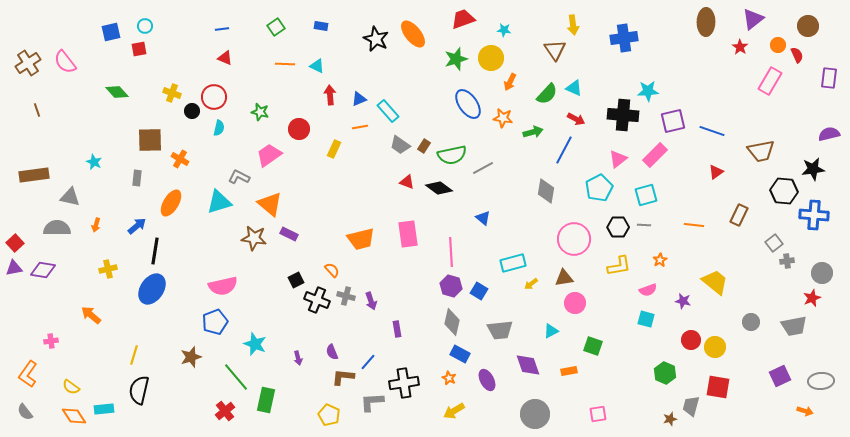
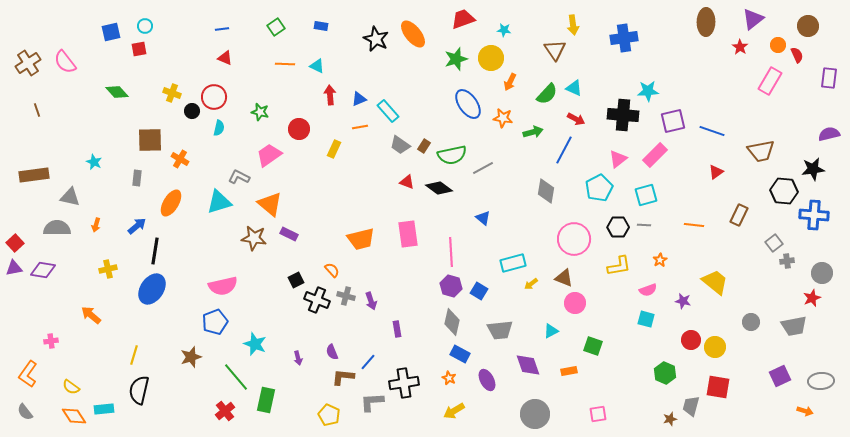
brown triangle at (564, 278): rotated 30 degrees clockwise
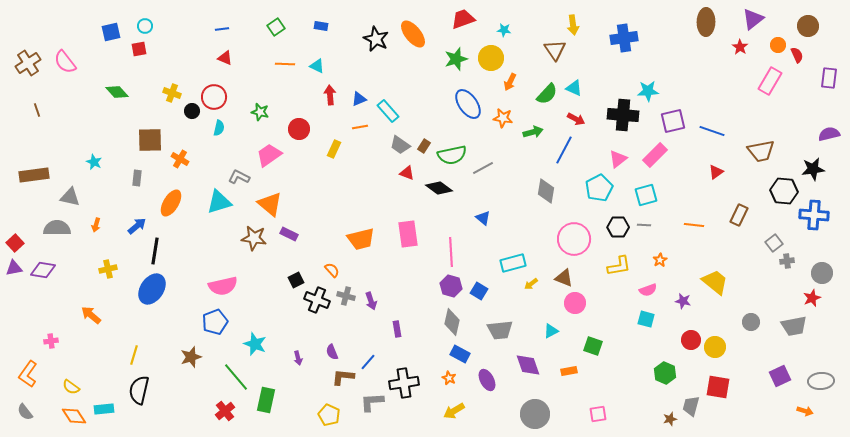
red triangle at (407, 182): moved 9 px up
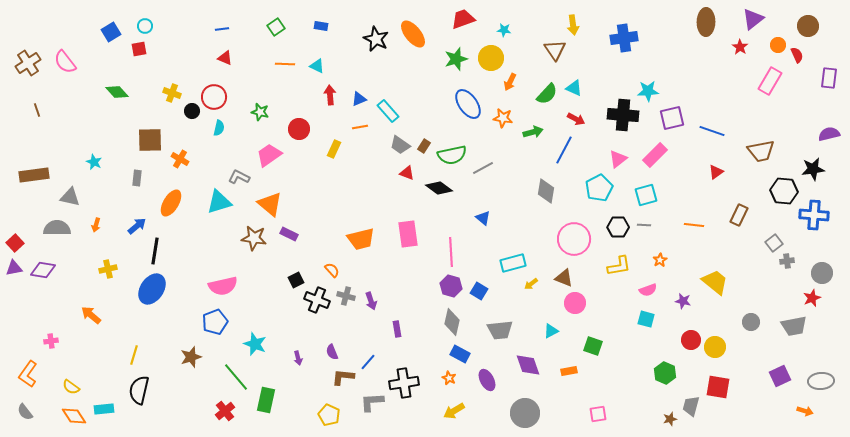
blue square at (111, 32): rotated 18 degrees counterclockwise
purple square at (673, 121): moved 1 px left, 3 px up
gray circle at (535, 414): moved 10 px left, 1 px up
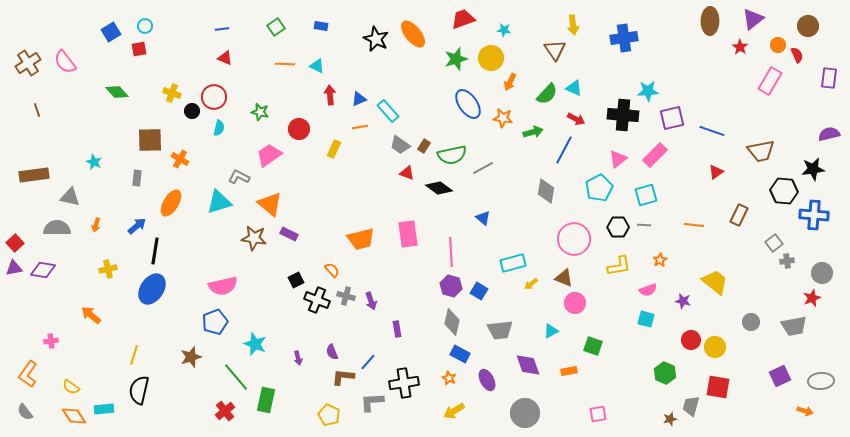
brown ellipse at (706, 22): moved 4 px right, 1 px up
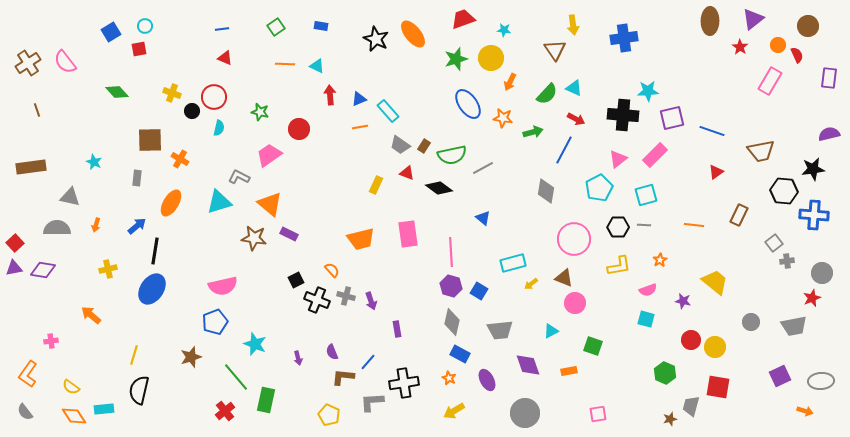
yellow rectangle at (334, 149): moved 42 px right, 36 px down
brown rectangle at (34, 175): moved 3 px left, 8 px up
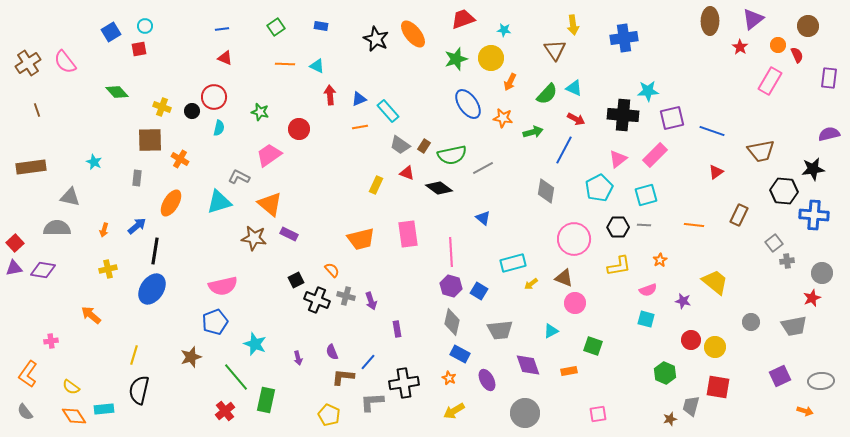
yellow cross at (172, 93): moved 10 px left, 14 px down
orange arrow at (96, 225): moved 8 px right, 5 px down
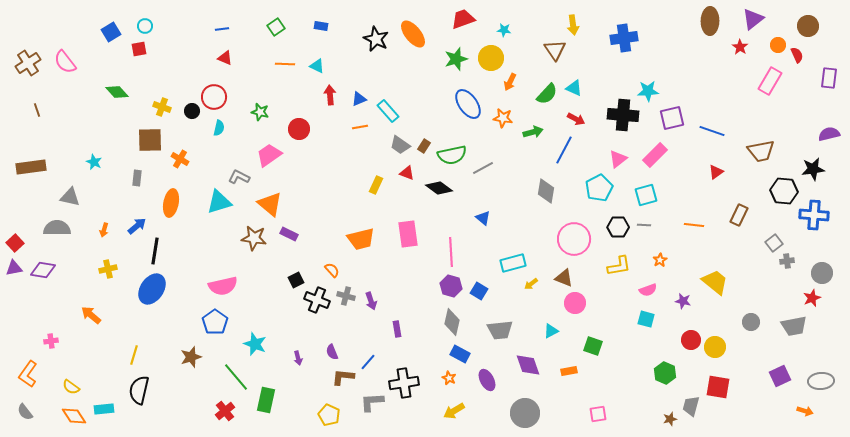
orange ellipse at (171, 203): rotated 20 degrees counterclockwise
blue pentagon at (215, 322): rotated 15 degrees counterclockwise
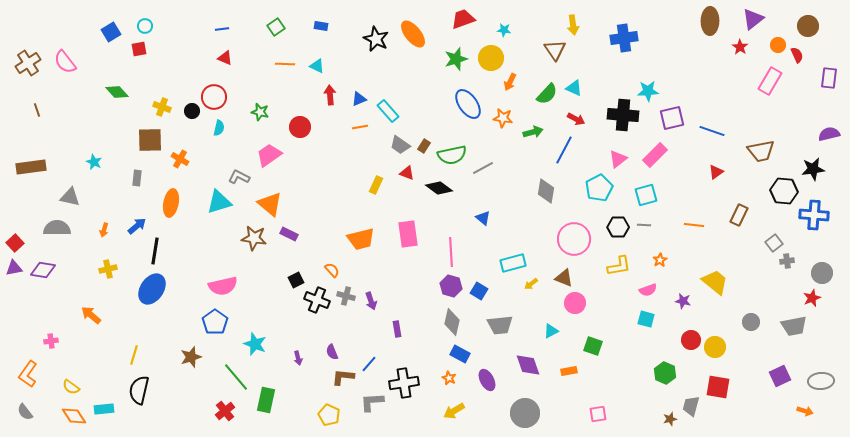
red circle at (299, 129): moved 1 px right, 2 px up
gray trapezoid at (500, 330): moved 5 px up
blue line at (368, 362): moved 1 px right, 2 px down
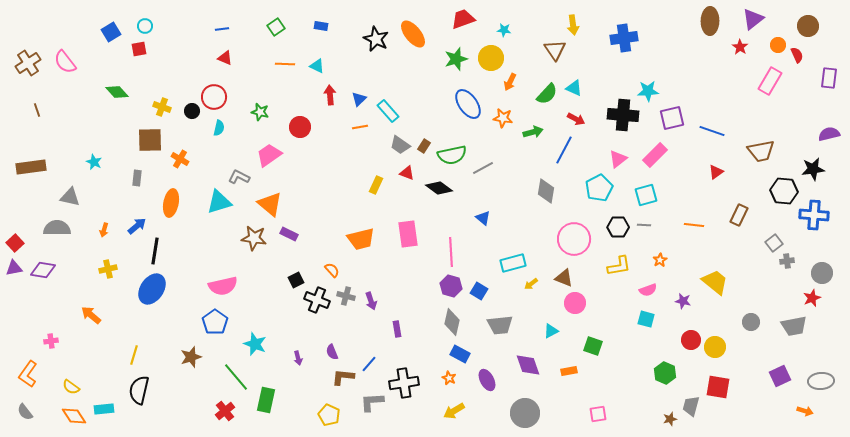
blue triangle at (359, 99): rotated 21 degrees counterclockwise
